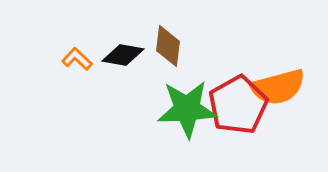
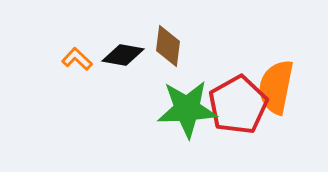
orange semicircle: moved 2 px left; rotated 116 degrees clockwise
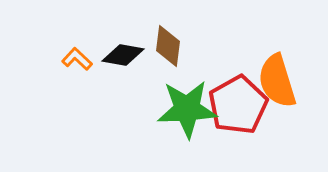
orange semicircle: moved 1 px right, 6 px up; rotated 28 degrees counterclockwise
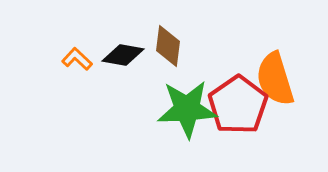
orange semicircle: moved 2 px left, 2 px up
red pentagon: rotated 6 degrees counterclockwise
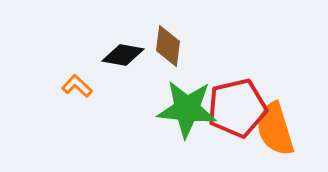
orange L-shape: moved 27 px down
orange semicircle: moved 50 px down
red pentagon: moved 1 px left, 3 px down; rotated 22 degrees clockwise
green star: rotated 8 degrees clockwise
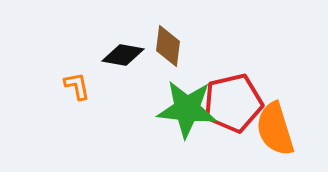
orange L-shape: rotated 36 degrees clockwise
red pentagon: moved 4 px left, 5 px up
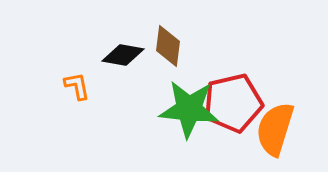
green star: moved 2 px right
orange semicircle: rotated 34 degrees clockwise
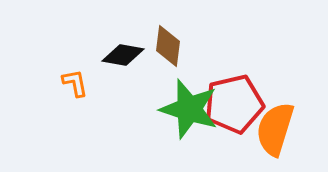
orange L-shape: moved 2 px left, 3 px up
red pentagon: moved 1 px right, 1 px down
green star: rotated 12 degrees clockwise
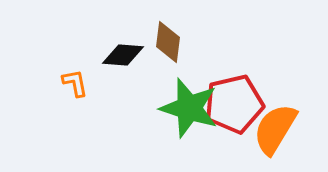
brown diamond: moved 4 px up
black diamond: rotated 6 degrees counterclockwise
green star: moved 1 px up
orange semicircle: rotated 14 degrees clockwise
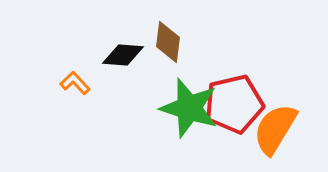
orange L-shape: rotated 32 degrees counterclockwise
